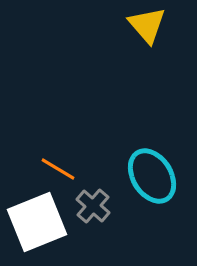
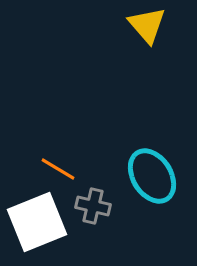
gray cross: rotated 28 degrees counterclockwise
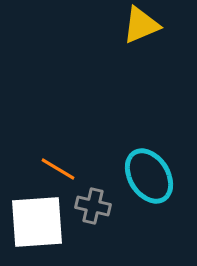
yellow triangle: moved 6 px left; rotated 48 degrees clockwise
cyan ellipse: moved 3 px left
white square: rotated 18 degrees clockwise
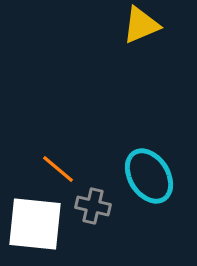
orange line: rotated 9 degrees clockwise
white square: moved 2 px left, 2 px down; rotated 10 degrees clockwise
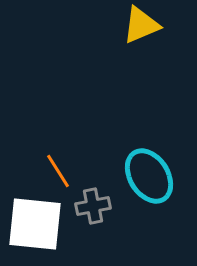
orange line: moved 2 px down; rotated 18 degrees clockwise
gray cross: rotated 24 degrees counterclockwise
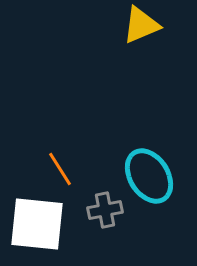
orange line: moved 2 px right, 2 px up
gray cross: moved 12 px right, 4 px down
white square: moved 2 px right
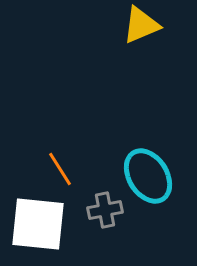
cyan ellipse: moved 1 px left
white square: moved 1 px right
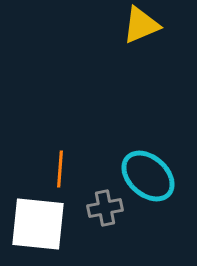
orange line: rotated 36 degrees clockwise
cyan ellipse: rotated 16 degrees counterclockwise
gray cross: moved 2 px up
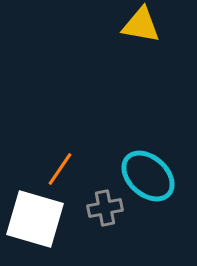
yellow triangle: rotated 33 degrees clockwise
orange line: rotated 30 degrees clockwise
white square: moved 3 px left, 5 px up; rotated 10 degrees clockwise
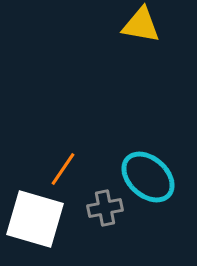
orange line: moved 3 px right
cyan ellipse: moved 1 px down
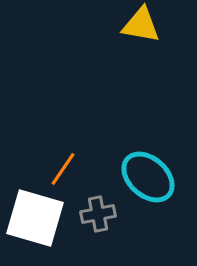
gray cross: moved 7 px left, 6 px down
white square: moved 1 px up
